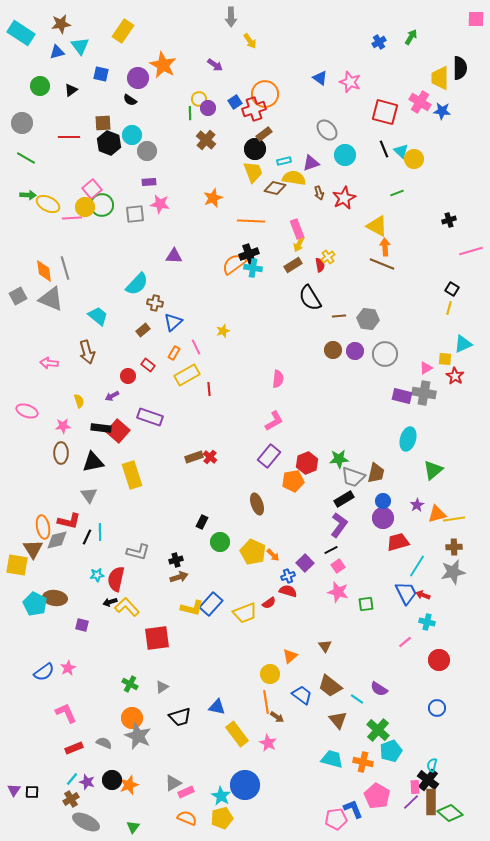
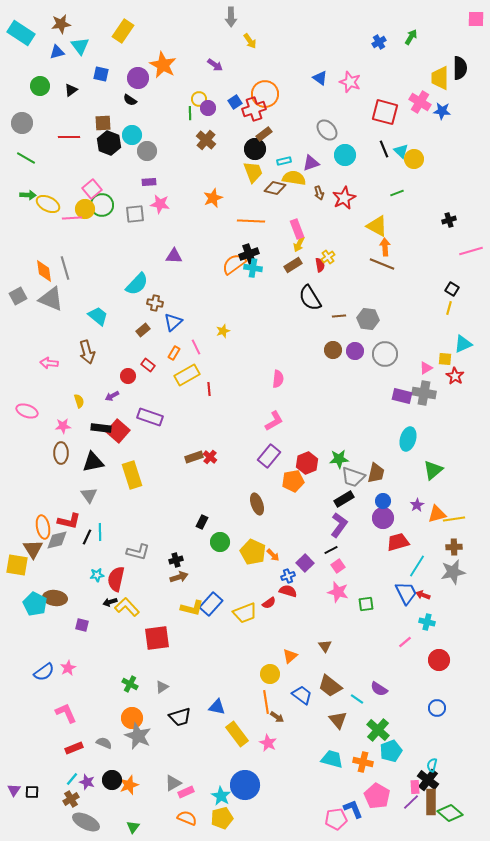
yellow circle at (85, 207): moved 2 px down
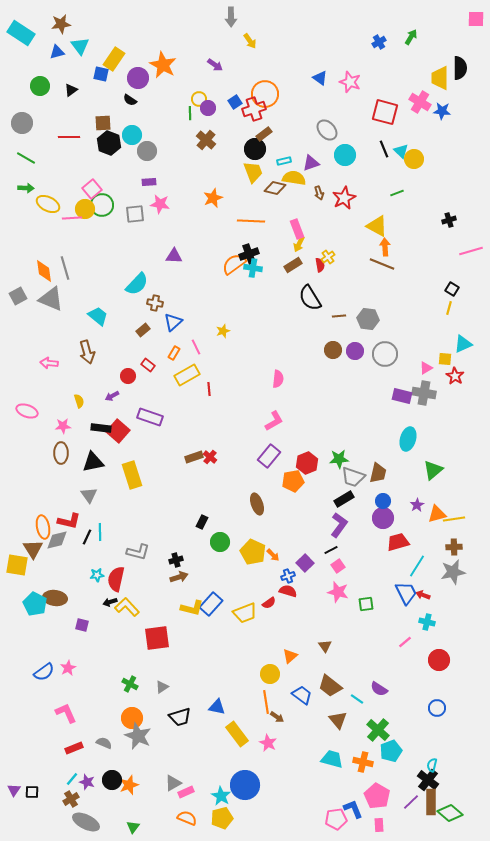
yellow rectangle at (123, 31): moved 9 px left, 28 px down
green arrow at (28, 195): moved 2 px left, 7 px up
brown trapezoid at (376, 473): moved 2 px right
pink rectangle at (415, 787): moved 36 px left, 38 px down
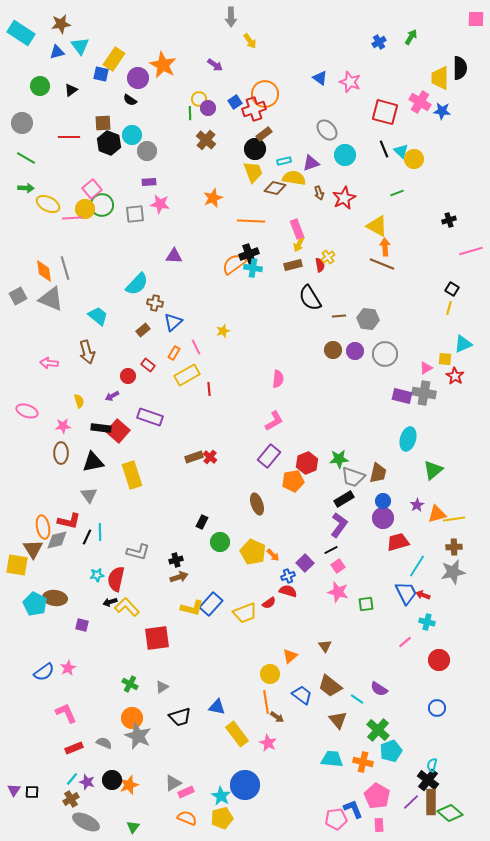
brown rectangle at (293, 265): rotated 18 degrees clockwise
cyan trapezoid at (332, 759): rotated 10 degrees counterclockwise
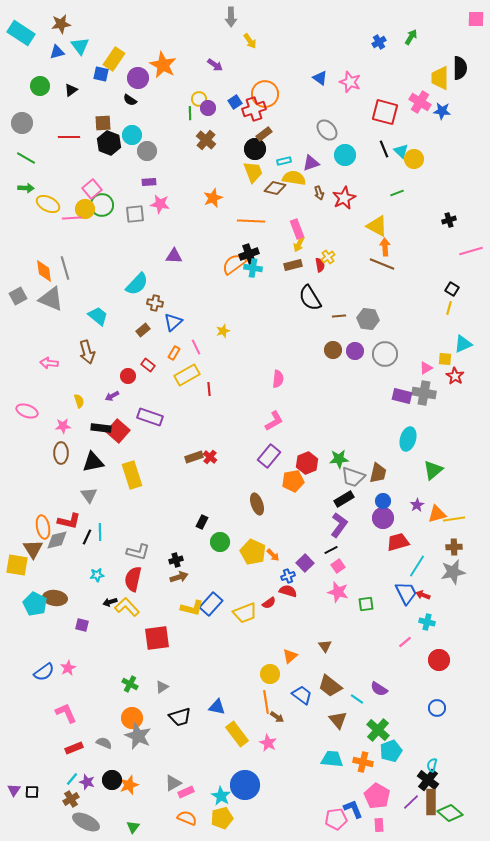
red semicircle at (116, 579): moved 17 px right
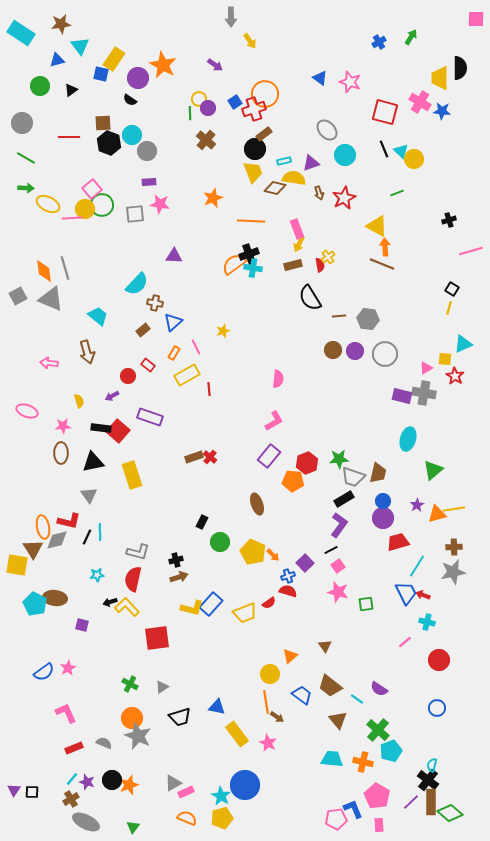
blue triangle at (57, 52): moved 8 px down
orange pentagon at (293, 481): rotated 15 degrees clockwise
yellow line at (454, 519): moved 10 px up
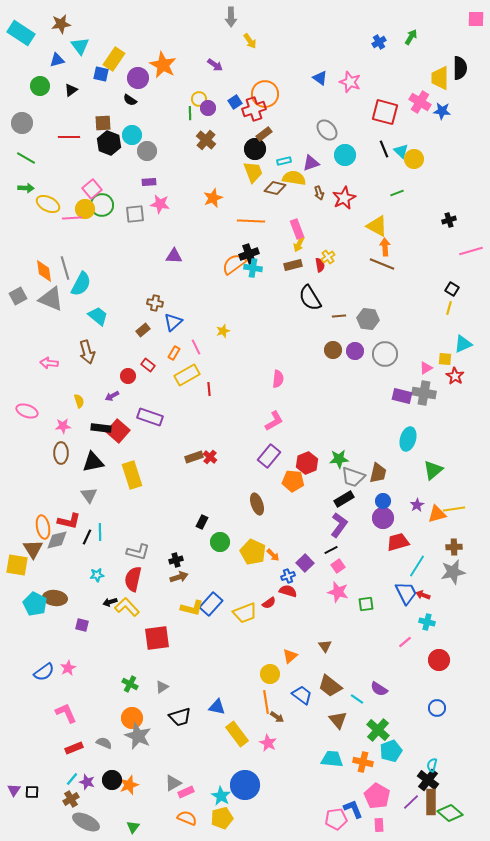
cyan semicircle at (137, 284): moved 56 px left; rotated 15 degrees counterclockwise
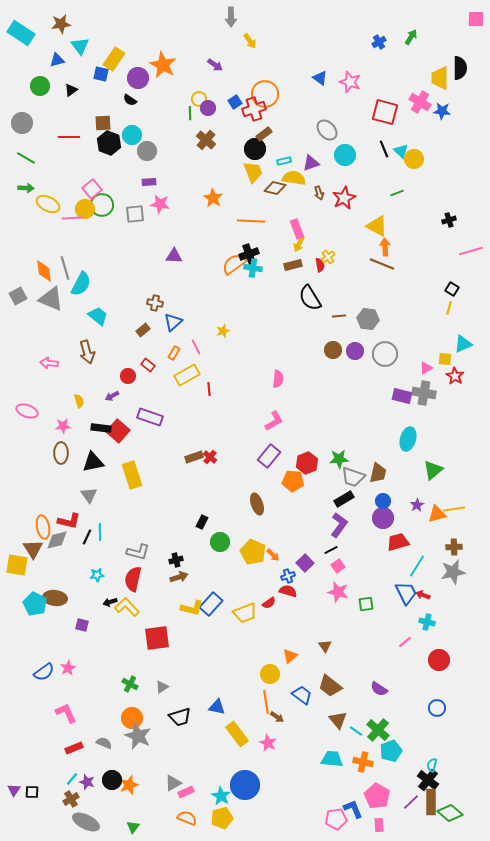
orange star at (213, 198): rotated 18 degrees counterclockwise
cyan line at (357, 699): moved 1 px left, 32 px down
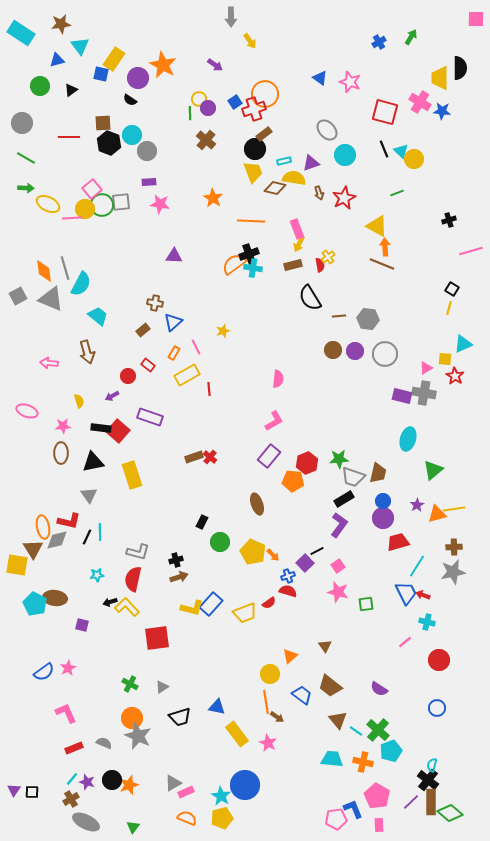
gray square at (135, 214): moved 14 px left, 12 px up
black line at (331, 550): moved 14 px left, 1 px down
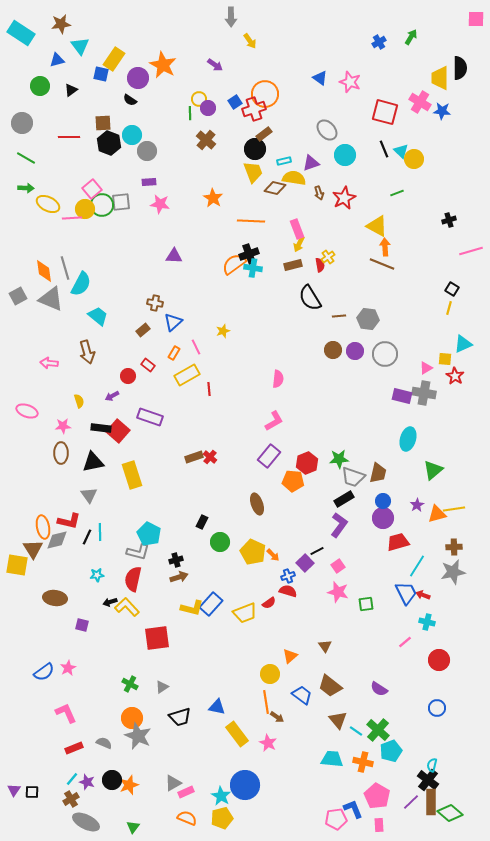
cyan pentagon at (35, 604): moved 114 px right, 70 px up
